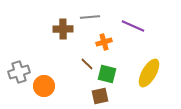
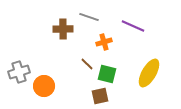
gray line: moved 1 px left; rotated 24 degrees clockwise
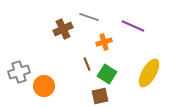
brown cross: rotated 24 degrees counterclockwise
brown line: rotated 24 degrees clockwise
green square: rotated 18 degrees clockwise
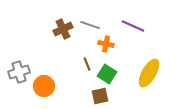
gray line: moved 1 px right, 8 px down
orange cross: moved 2 px right, 2 px down; rotated 28 degrees clockwise
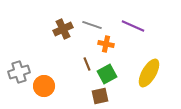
gray line: moved 2 px right
green square: rotated 30 degrees clockwise
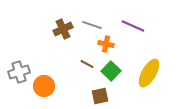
brown line: rotated 40 degrees counterclockwise
green square: moved 4 px right, 3 px up; rotated 18 degrees counterclockwise
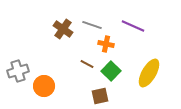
brown cross: rotated 30 degrees counterclockwise
gray cross: moved 1 px left, 1 px up
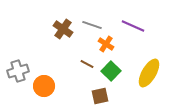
orange cross: rotated 21 degrees clockwise
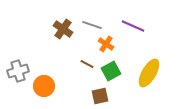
green square: rotated 18 degrees clockwise
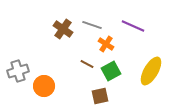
yellow ellipse: moved 2 px right, 2 px up
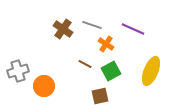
purple line: moved 3 px down
brown line: moved 2 px left
yellow ellipse: rotated 8 degrees counterclockwise
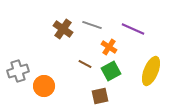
orange cross: moved 3 px right, 3 px down
